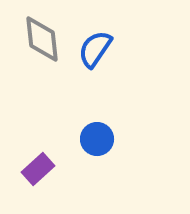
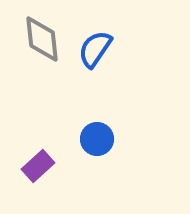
purple rectangle: moved 3 px up
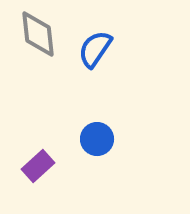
gray diamond: moved 4 px left, 5 px up
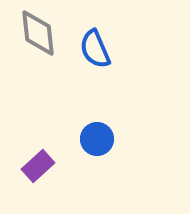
gray diamond: moved 1 px up
blue semicircle: rotated 57 degrees counterclockwise
